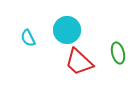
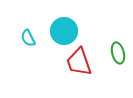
cyan circle: moved 3 px left, 1 px down
red trapezoid: rotated 28 degrees clockwise
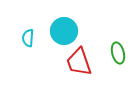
cyan semicircle: rotated 30 degrees clockwise
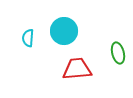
red trapezoid: moved 2 px left, 7 px down; rotated 104 degrees clockwise
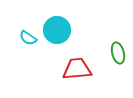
cyan circle: moved 7 px left, 1 px up
cyan semicircle: rotated 60 degrees counterclockwise
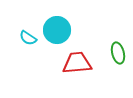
red trapezoid: moved 6 px up
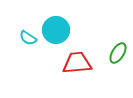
cyan circle: moved 1 px left
green ellipse: rotated 45 degrees clockwise
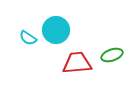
green ellipse: moved 6 px left, 2 px down; rotated 40 degrees clockwise
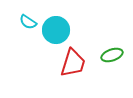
cyan semicircle: moved 16 px up
red trapezoid: moved 4 px left; rotated 112 degrees clockwise
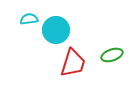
cyan semicircle: moved 1 px right, 3 px up; rotated 138 degrees clockwise
